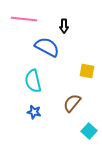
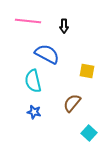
pink line: moved 4 px right, 2 px down
blue semicircle: moved 7 px down
cyan square: moved 2 px down
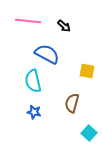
black arrow: rotated 48 degrees counterclockwise
brown semicircle: rotated 24 degrees counterclockwise
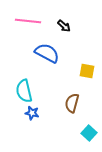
blue semicircle: moved 1 px up
cyan semicircle: moved 9 px left, 10 px down
blue star: moved 2 px left, 1 px down
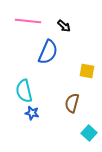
blue semicircle: moved 1 px right, 1 px up; rotated 85 degrees clockwise
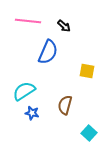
cyan semicircle: rotated 70 degrees clockwise
brown semicircle: moved 7 px left, 2 px down
